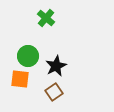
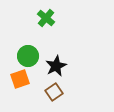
orange square: rotated 24 degrees counterclockwise
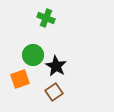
green cross: rotated 18 degrees counterclockwise
green circle: moved 5 px right, 1 px up
black star: rotated 15 degrees counterclockwise
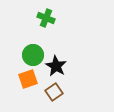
orange square: moved 8 px right
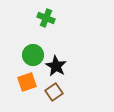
orange square: moved 1 px left, 3 px down
